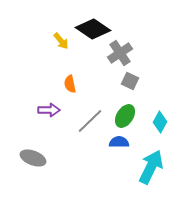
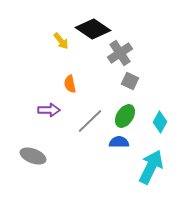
gray ellipse: moved 2 px up
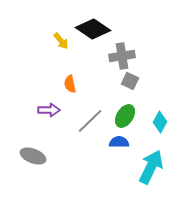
gray cross: moved 2 px right, 3 px down; rotated 25 degrees clockwise
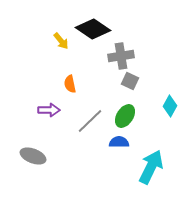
gray cross: moved 1 px left
cyan diamond: moved 10 px right, 16 px up
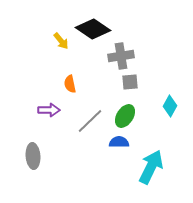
gray square: moved 1 px down; rotated 30 degrees counterclockwise
gray ellipse: rotated 65 degrees clockwise
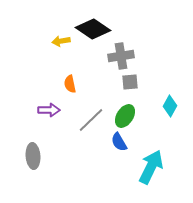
yellow arrow: rotated 120 degrees clockwise
gray line: moved 1 px right, 1 px up
blue semicircle: rotated 120 degrees counterclockwise
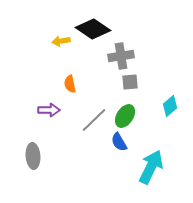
cyan diamond: rotated 20 degrees clockwise
gray line: moved 3 px right
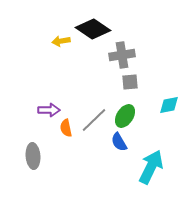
gray cross: moved 1 px right, 1 px up
orange semicircle: moved 4 px left, 44 px down
cyan diamond: moved 1 px left, 1 px up; rotated 30 degrees clockwise
